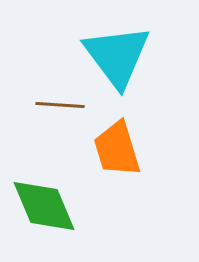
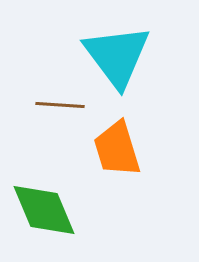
green diamond: moved 4 px down
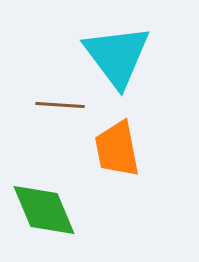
orange trapezoid: rotated 6 degrees clockwise
